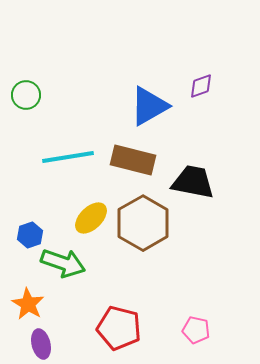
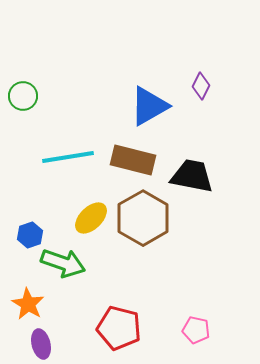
purple diamond: rotated 44 degrees counterclockwise
green circle: moved 3 px left, 1 px down
black trapezoid: moved 1 px left, 6 px up
brown hexagon: moved 5 px up
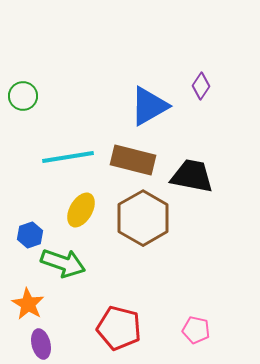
purple diamond: rotated 8 degrees clockwise
yellow ellipse: moved 10 px left, 8 px up; rotated 16 degrees counterclockwise
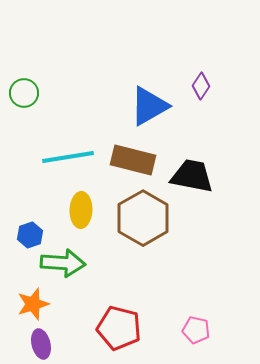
green circle: moved 1 px right, 3 px up
yellow ellipse: rotated 28 degrees counterclockwise
green arrow: rotated 15 degrees counterclockwise
orange star: moved 5 px right; rotated 24 degrees clockwise
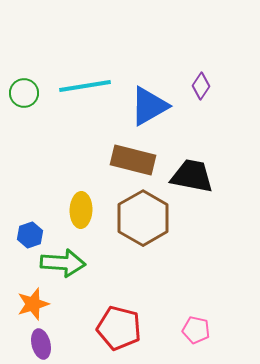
cyan line: moved 17 px right, 71 px up
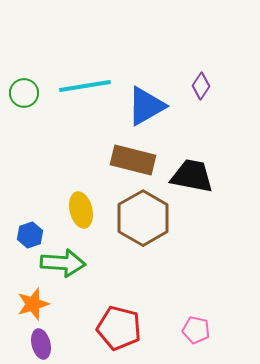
blue triangle: moved 3 px left
yellow ellipse: rotated 16 degrees counterclockwise
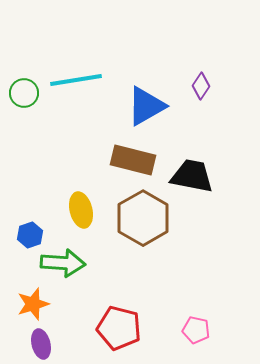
cyan line: moved 9 px left, 6 px up
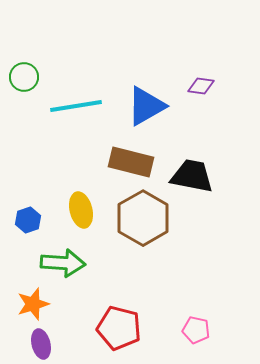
cyan line: moved 26 px down
purple diamond: rotated 64 degrees clockwise
green circle: moved 16 px up
brown rectangle: moved 2 px left, 2 px down
blue hexagon: moved 2 px left, 15 px up
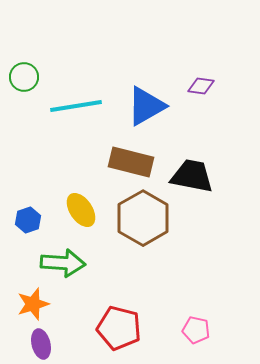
yellow ellipse: rotated 20 degrees counterclockwise
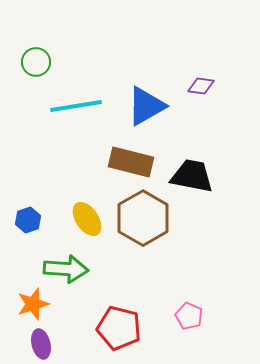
green circle: moved 12 px right, 15 px up
yellow ellipse: moved 6 px right, 9 px down
green arrow: moved 3 px right, 6 px down
pink pentagon: moved 7 px left, 14 px up; rotated 12 degrees clockwise
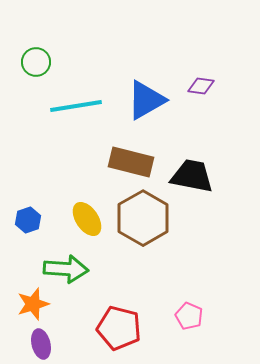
blue triangle: moved 6 px up
